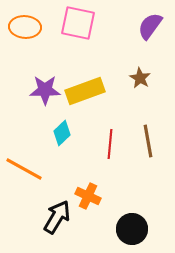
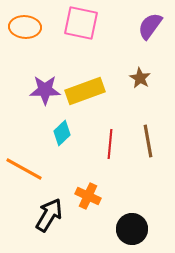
pink square: moved 3 px right
black arrow: moved 8 px left, 2 px up
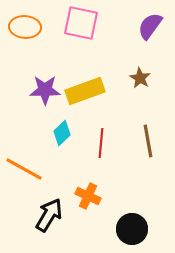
red line: moved 9 px left, 1 px up
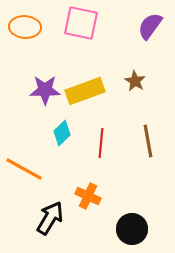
brown star: moved 5 px left, 3 px down
black arrow: moved 1 px right, 3 px down
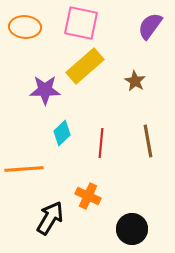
yellow rectangle: moved 25 px up; rotated 21 degrees counterclockwise
orange line: rotated 33 degrees counterclockwise
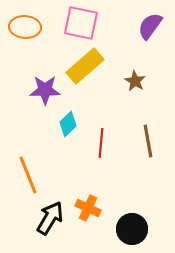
cyan diamond: moved 6 px right, 9 px up
orange line: moved 4 px right, 6 px down; rotated 72 degrees clockwise
orange cross: moved 12 px down
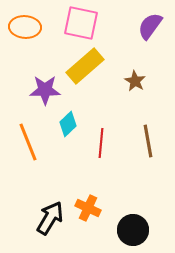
orange line: moved 33 px up
black circle: moved 1 px right, 1 px down
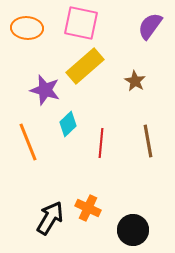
orange ellipse: moved 2 px right, 1 px down
purple star: rotated 16 degrees clockwise
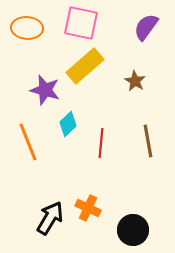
purple semicircle: moved 4 px left, 1 px down
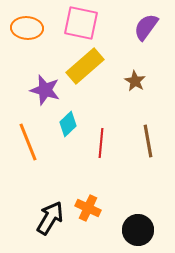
black circle: moved 5 px right
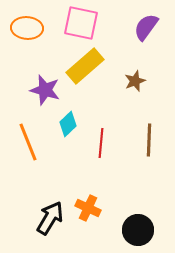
brown star: rotated 20 degrees clockwise
brown line: moved 1 px right, 1 px up; rotated 12 degrees clockwise
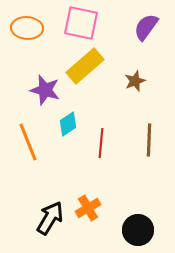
cyan diamond: rotated 10 degrees clockwise
orange cross: rotated 35 degrees clockwise
